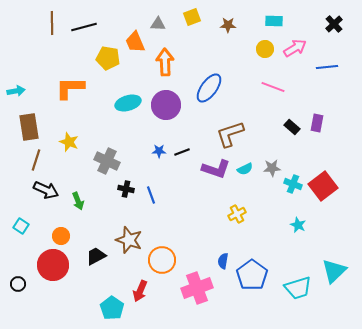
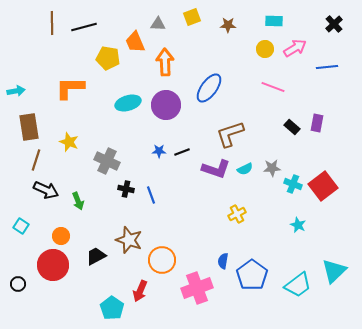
cyan trapezoid at (298, 288): moved 3 px up; rotated 20 degrees counterclockwise
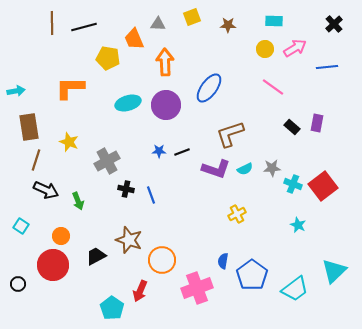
orange trapezoid at (135, 42): moved 1 px left, 3 px up
pink line at (273, 87): rotated 15 degrees clockwise
gray cross at (107, 161): rotated 35 degrees clockwise
cyan trapezoid at (298, 285): moved 3 px left, 4 px down
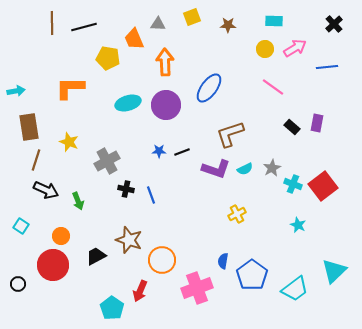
gray star at (272, 168): rotated 24 degrees counterclockwise
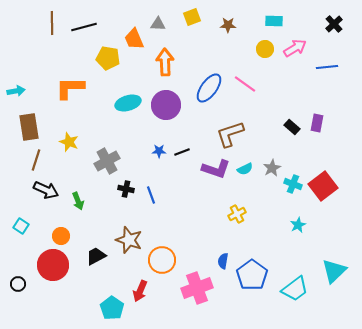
pink line at (273, 87): moved 28 px left, 3 px up
cyan star at (298, 225): rotated 21 degrees clockwise
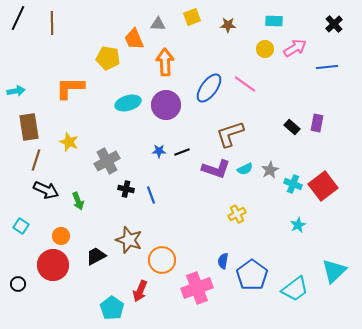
black line at (84, 27): moved 66 px left, 9 px up; rotated 50 degrees counterclockwise
gray star at (272, 168): moved 2 px left, 2 px down
